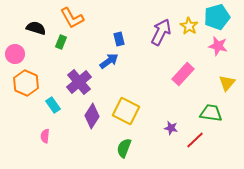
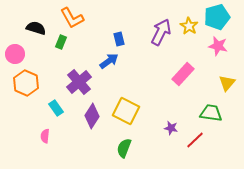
cyan rectangle: moved 3 px right, 3 px down
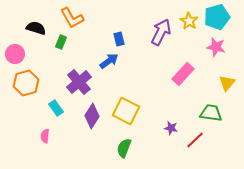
yellow star: moved 5 px up
pink star: moved 2 px left, 1 px down
orange hexagon: rotated 20 degrees clockwise
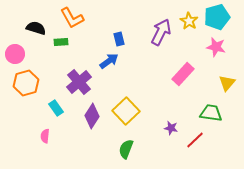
green rectangle: rotated 64 degrees clockwise
yellow square: rotated 20 degrees clockwise
green semicircle: moved 2 px right, 1 px down
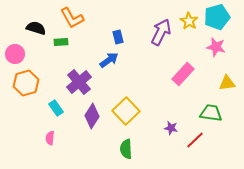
blue rectangle: moved 1 px left, 2 px up
blue arrow: moved 1 px up
yellow triangle: rotated 42 degrees clockwise
pink semicircle: moved 5 px right, 2 px down
green semicircle: rotated 24 degrees counterclockwise
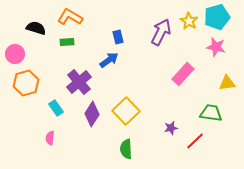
orange L-shape: moved 2 px left, 1 px up; rotated 150 degrees clockwise
green rectangle: moved 6 px right
purple diamond: moved 2 px up
purple star: rotated 24 degrees counterclockwise
red line: moved 1 px down
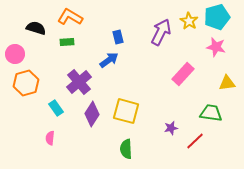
yellow square: rotated 32 degrees counterclockwise
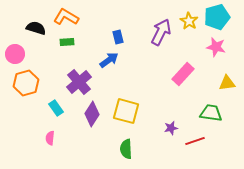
orange L-shape: moved 4 px left
red line: rotated 24 degrees clockwise
